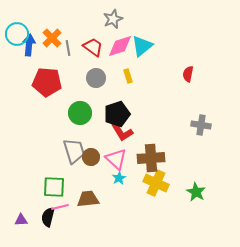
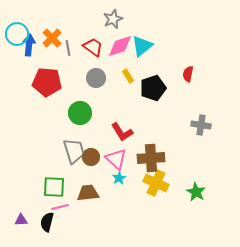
yellow rectangle: rotated 16 degrees counterclockwise
black pentagon: moved 36 px right, 26 px up
brown trapezoid: moved 6 px up
black semicircle: moved 1 px left, 5 px down
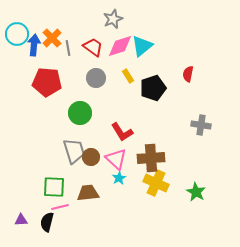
blue arrow: moved 5 px right
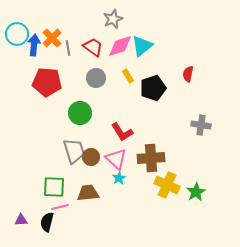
yellow cross: moved 11 px right, 2 px down
green star: rotated 12 degrees clockwise
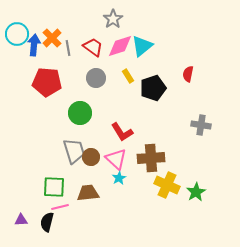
gray star: rotated 12 degrees counterclockwise
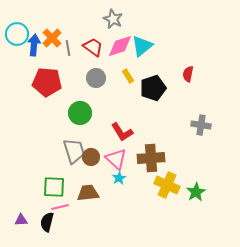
gray star: rotated 12 degrees counterclockwise
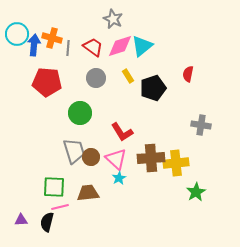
orange cross: rotated 30 degrees counterclockwise
gray line: rotated 14 degrees clockwise
yellow cross: moved 9 px right, 22 px up; rotated 30 degrees counterclockwise
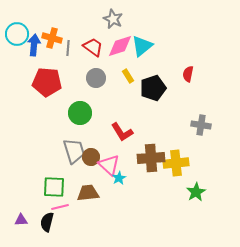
pink triangle: moved 7 px left, 6 px down
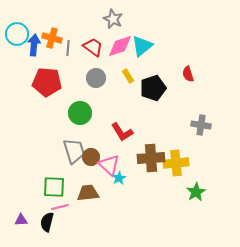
red semicircle: rotated 28 degrees counterclockwise
